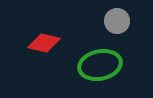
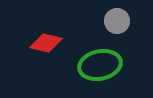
red diamond: moved 2 px right
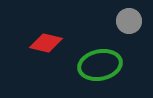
gray circle: moved 12 px right
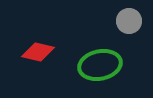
red diamond: moved 8 px left, 9 px down
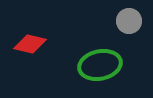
red diamond: moved 8 px left, 8 px up
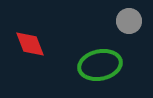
red diamond: rotated 56 degrees clockwise
